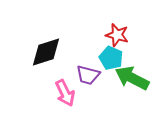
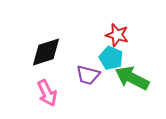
pink arrow: moved 18 px left
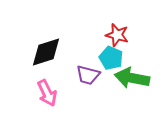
green arrow: rotated 16 degrees counterclockwise
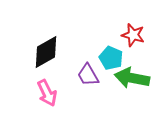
red star: moved 16 px right
black diamond: rotated 12 degrees counterclockwise
purple trapezoid: rotated 45 degrees clockwise
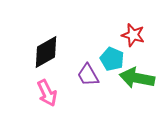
cyan pentagon: moved 1 px right, 1 px down
green arrow: moved 5 px right
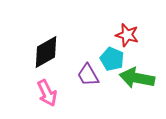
red star: moved 6 px left
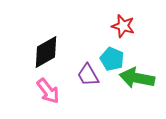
red star: moved 4 px left, 9 px up
pink arrow: moved 1 px right, 2 px up; rotated 12 degrees counterclockwise
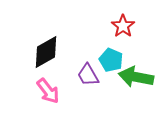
red star: rotated 20 degrees clockwise
cyan pentagon: moved 1 px left, 1 px down
green arrow: moved 1 px left, 1 px up
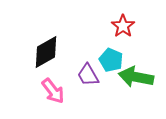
pink arrow: moved 5 px right
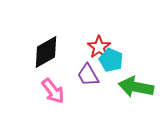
red star: moved 24 px left, 21 px down
green arrow: moved 10 px down
